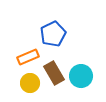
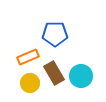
blue pentagon: moved 2 px right; rotated 25 degrees clockwise
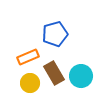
blue pentagon: rotated 15 degrees counterclockwise
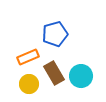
yellow circle: moved 1 px left, 1 px down
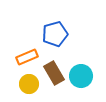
orange rectangle: moved 1 px left
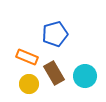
orange rectangle: rotated 45 degrees clockwise
cyan circle: moved 4 px right
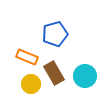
yellow circle: moved 2 px right
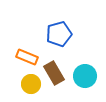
blue pentagon: moved 4 px right
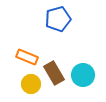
blue pentagon: moved 1 px left, 15 px up
cyan circle: moved 2 px left, 1 px up
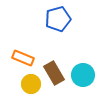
orange rectangle: moved 4 px left, 1 px down
